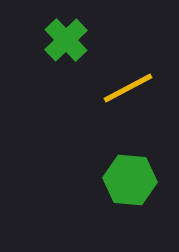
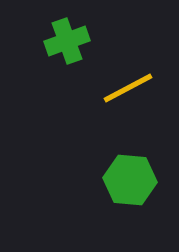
green cross: moved 1 px right, 1 px down; rotated 24 degrees clockwise
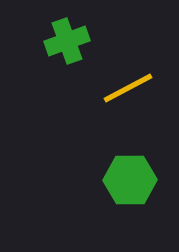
green hexagon: rotated 6 degrees counterclockwise
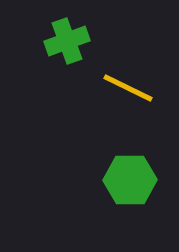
yellow line: rotated 54 degrees clockwise
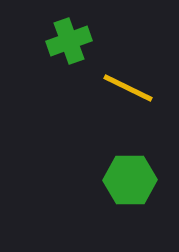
green cross: moved 2 px right
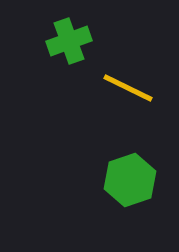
green hexagon: rotated 18 degrees counterclockwise
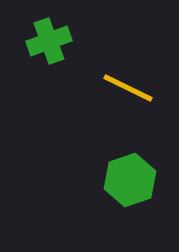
green cross: moved 20 px left
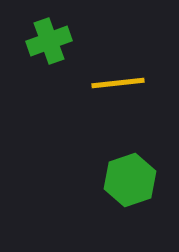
yellow line: moved 10 px left, 5 px up; rotated 32 degrees counterclockwise
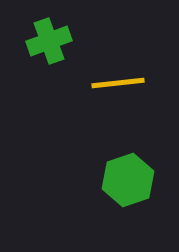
green hexagon: moved 2 px left
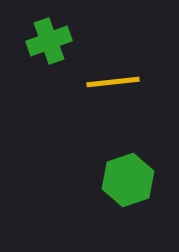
yellow line: moved 5 px left, 1 px up
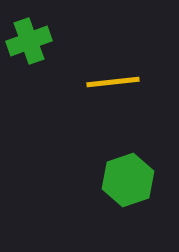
green cross: moved 20 px left
